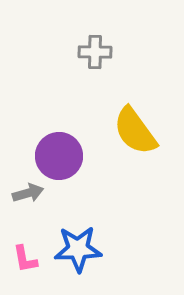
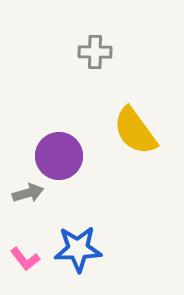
pink L-shape: rotated 28 degrees counterclockwise
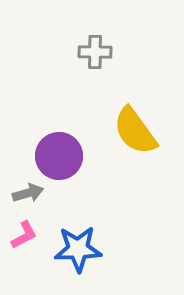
pink L-shape: moved 1 px left, 24 px up; rotated 80 degrees counterclockwise
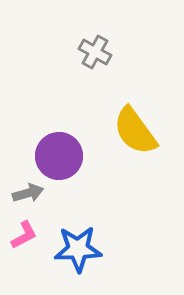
gray cross: rotated 28 degrees clockwise
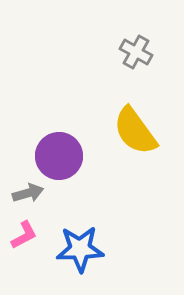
gray cross: moved 41 px right
blue star: moved 2 px right
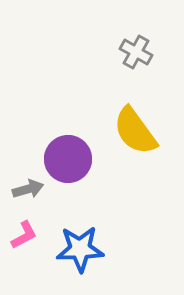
purple circle: moved 9 px right, 3 px down
gray arrow: moved 4 px up
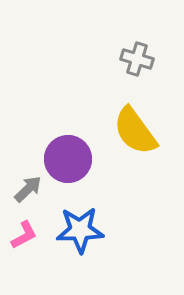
gray cross: moved 1 px right, 7 px down; rotated 12 degrees counterclockwise
gray arrow: rotated 28 degrees counterclockwise
blue star: moved 19 px up
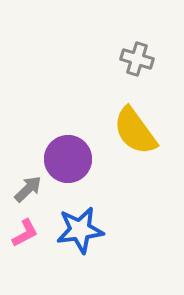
blue star: rotated 6 degrees counterclockwise
pink L-shape: moved 1 px right, 2 px up
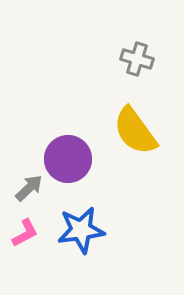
gray arrow: moved 1 px right, 1 px up
blue star: moved 1 px right
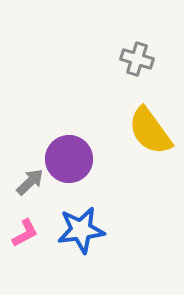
yellow semicircle: moved 15 px right
purple circle: moved 1 px right
gray arrow: moved 1 px right, 6 px up
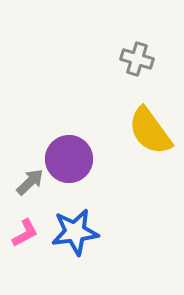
blue star: moved 6 px left, 2 px down
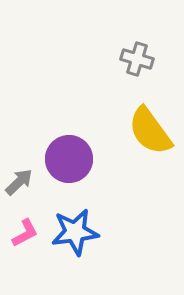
gray arrow: moved 11 px left
